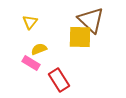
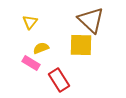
yellow square: moved 1 px right, 8 px down
yellow semicircle: moved 2 px right, 1 px up
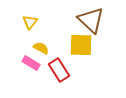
yellow semicircle: rotated 49 degrees clockwise
red rectangle: moved 10 px up
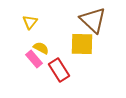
brown triangle: moved 2 px right
yellow square: moved 1 px right, 1 px up
pink rectangle: moved 3 px right, 4 px up; rotated 18 degrees clockwise
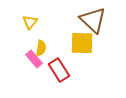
yellow square: moved 1 px up
yellow semicircle: rotated 70 degrees clockwise
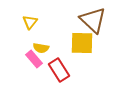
yellow semicircle: rotated 91 degrees clockwise
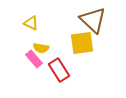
yellow triangle: moved 1 px right, 1 px down; rotated 42 degrees counterclockwise
yellow square: rotated 10 degrees counterclockwise
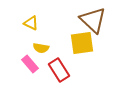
pink rectangle: moved 4 px left, 5 px down
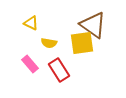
brown triangle: moved 5 px down; rotated 8 degrees counterclockwise
yellow semicircle: moved 8 px right, 5 px up
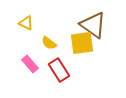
yellow triangle: moved 5 px left
yellow semicircle: rotated 28 degrees clockwise
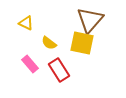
brown triangle: moved 3 px left, 5 px up; rotated 36 degrees clockwise
yellow square: rotated 20 degrees clockwise
